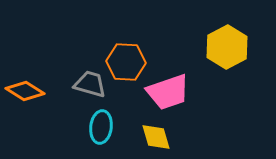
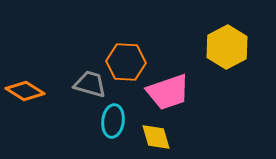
cyan ellipse: moved 12 px right, 6 px up
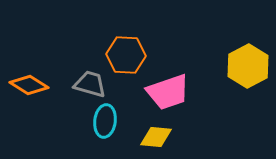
yellow hexagon: moved 21 px right, 19 px down
orange hexagon: moved 7 px up
orange diamond: moved 4 px right, 6 px up
cyan ellipse: moved 8 px left
yellow diamond: rotated 68 degrees counterclockwise
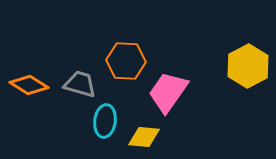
orange hexagon: moved 6 px down
gray trapezoid: moved 10 px left
pink trapezoid: rotated 144 degrees clockwise
yellow diamond: moved 12 px left
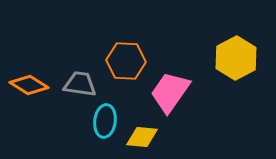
yellow hexagon: moved 12 px left, 8 px up
gray trapezoid: rotated 8 degrees counterclockwise
pink trapezoid: moved 2 px right
yellow diamond: moved 2 px left
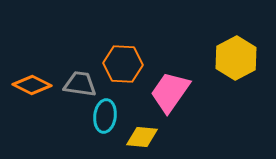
orange hexagon: moved 3 px left, 3 px down
orange diamond: moved 3 px right; rotated 6 degrees counterclockwise
cyan ellipse: moved 5 px up
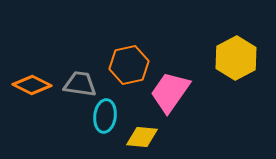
orange hexagon: moved 6 px right, 1 px down; rotated 15 degrees counterclockwise
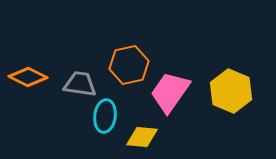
yellow hexagon: moved 5 px left, 33 px down; rotated 9 degrees counterclockwise
orange diamond: moved 4 px left, 8 px up
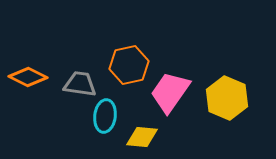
yellow hexagon: moved 4 px left, 7 px down
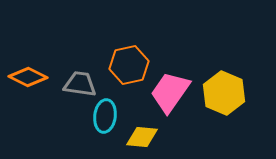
yellow hexagon: moved 3 px left, 5 px up
